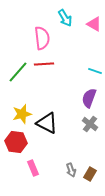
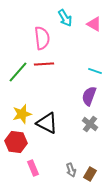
purple semicircle: moved 2 px up
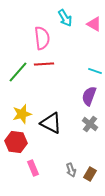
black triangle: moved 4 px right
